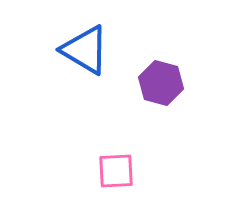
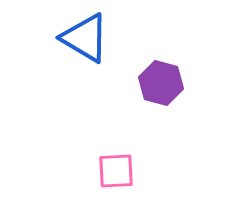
blue triangle: moved 12 px up
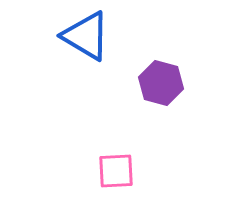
blue triangle: moved 1 px right, 2 px up
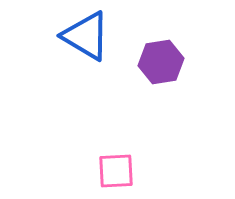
purple hexagon: moved 21 px up; rotated 24 degrees counterclockwise
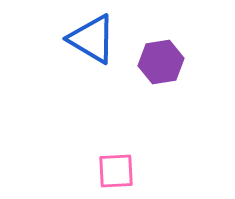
blue triangle: moved 6 px right, 3 px down
